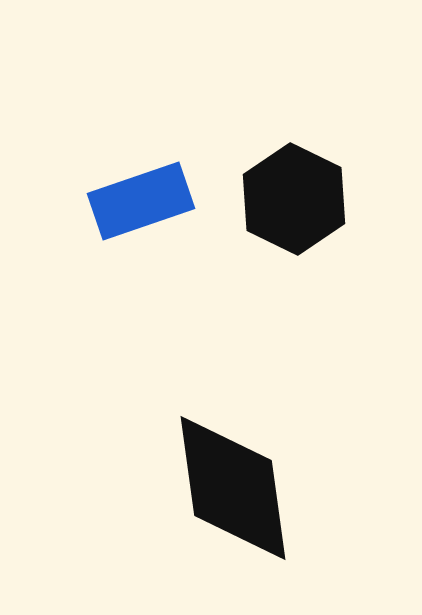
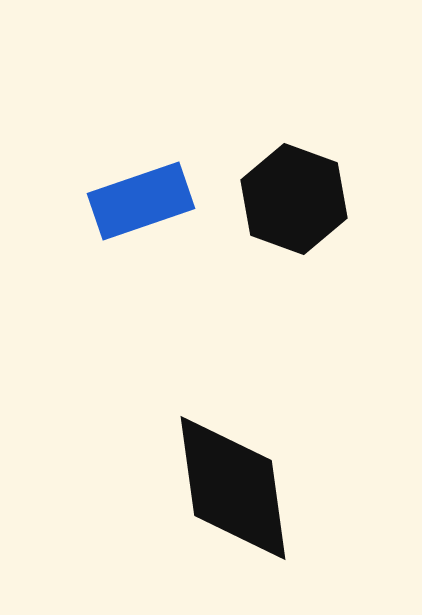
black hexagon: rotated 6 degrees counterclockwise
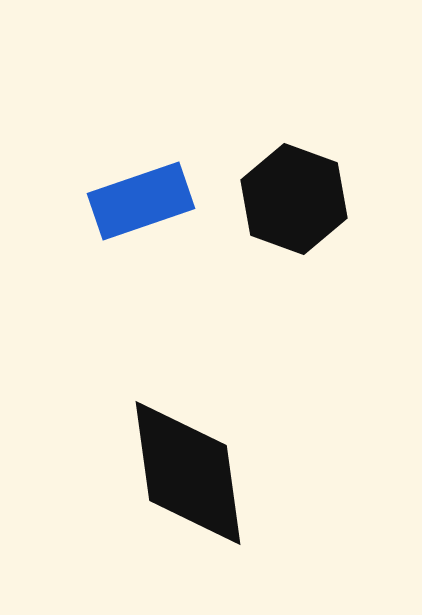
black diamond: moved 45 px left, 15 px up
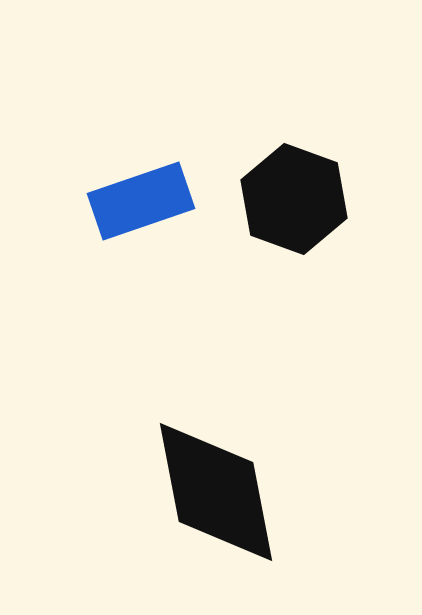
black diamond: moved 28 px right, 19 px down; rotated 3 degrees counterclockwise
